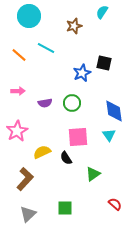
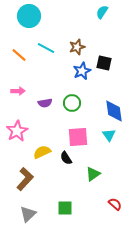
brown star: moved 3 px right, 21 px down
blue star: moved 2 px up
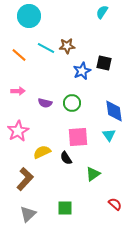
brown star: moved 10 px left, 1 px up; rotated 14 degrees clockwise
purple semicircle: rotated 24 degrees clockwise
pink star: moved 1 px right
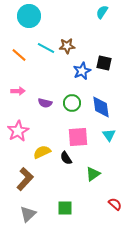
blue diamond: moved 13 px left, 4 px up
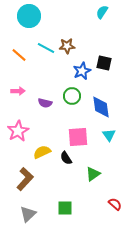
green circle: moved 7 px up
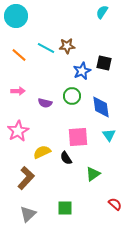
cyan circle: moved 13 px left
brown L-shape: moved 1 px right, 1 px up
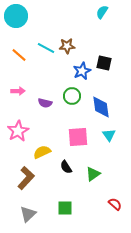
black semicircle: moved 9 px down
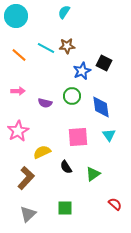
cyan semicircle: moved 38 px left
black square: rotated 14 degrees clockwise
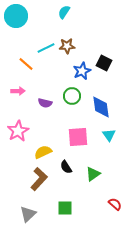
cyan line: rotated 54 degrees counterclockwise
orange line: moved 7 px right, 9 px down
yellow semicircle: moved 1 px right
brown L-shape: moved 13 px right, 1 px down
